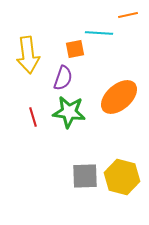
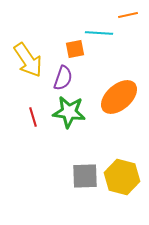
yellow arrow: moved 5 px down; rotated 27 degrees counterclockwise
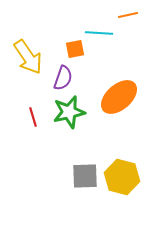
yellow arrow: moved 3 px up
green star: rotated 20 degrees counterclockwise
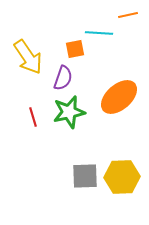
yellow hexagon: rotated 16 degrees counterclockwise
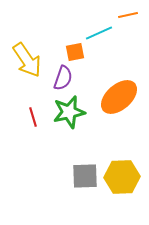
cyan line: rotated 28 degrees counterclockwise
orange square: moved 3 px down
yellow arrow: moved 1 px left, 3 px down
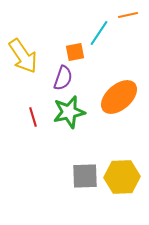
cyan line: rotated 32 degrees counterclockwise
yellow arrow: moved 4 px left, 4 px up
